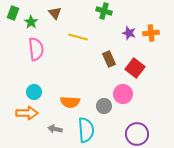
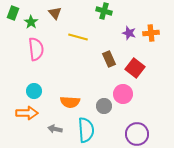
cyan circle: moved 1 px up
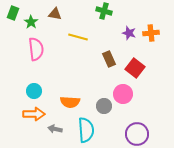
brown triangle: moved 1 px down; rotated 40 degrees counterclockwise
orange arrow: moved 7 px right, 1 px down
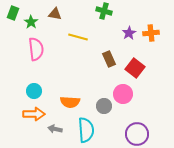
purple star: rotated 24 degrees clockwise
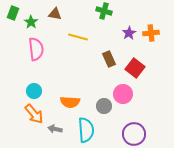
orange arrow: rotated 50 degrees clockwise
purple circle: moved 3 px left
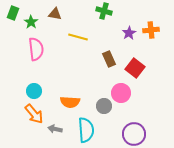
orange cross: moved 3 px up
pink circle: moved 2 px left, 1 px up
